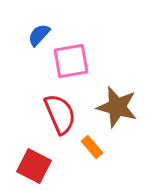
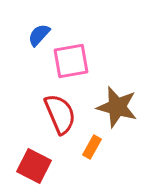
orange rectangle: rotated 70 degrees clockwise
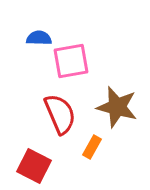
blue semicircle: moved 3 px down; rotated 50 degrees clockwise
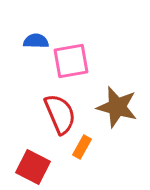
blue semicircle: moved 3 px left, 3 px down
orange rectangle: moved 10 px left
red square: moved 1 px left, 1 px down
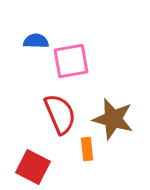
brown star: moved 4 px left, 12 px down
orange rectangle: moved 5 px right, 2 px down; rotated 35 degrees counterclockwise
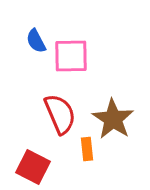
blue semicircle: rotated 120 degrees counterclockwise
pink square: moved 5 px up; rotated 9 degrees clockwise
brown star: rotated 18 degrees clockwise
